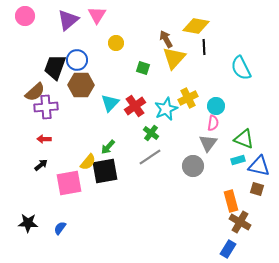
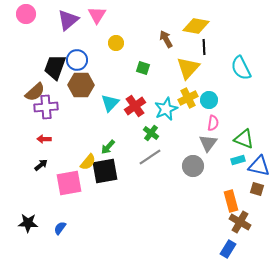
pink circle: moved 1 px right, 2 px up
yellow triangle: moved 14 px right, 10 px down
cyan circle: moved 7 px left, 6 px up
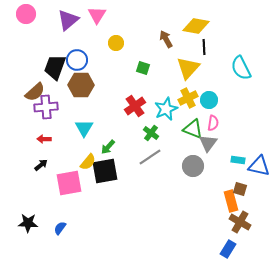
cyan triangle: moved 26 px left, 25 px down; rotated 12 degrees counterclockwise
green triangle: moved 51 px left, 10 px up
cyan rectangle: rotated 24 degrees clockwise
brown square: moved 17 px left
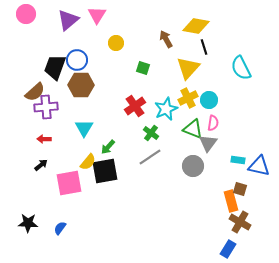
black line: rotated 14 degrees counterclockwise
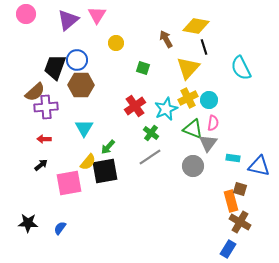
cyan rectangle: moved 5 px left, 2 px up
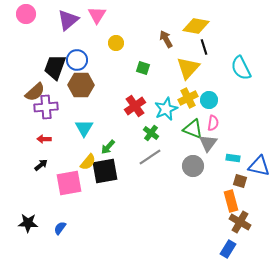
brown square: moved 8 px up
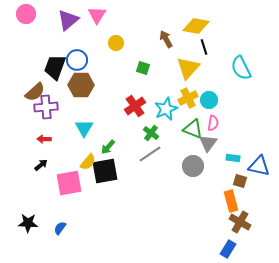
gray line: moved 3 px up
